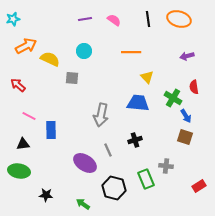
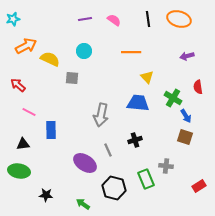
red semicircle: moved 4 px right
pink line: moved 4 px up
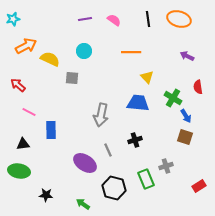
purple arrow: rotated 40 degrees clockwise
gray cross: rotated 24 degrees counterclockwise
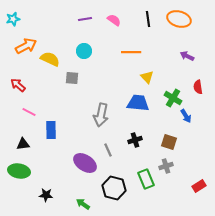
brown square: moved 16 px left, 5 px down
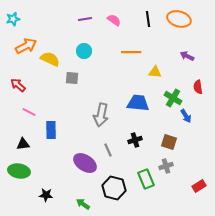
yellow triangle: moved 8 px right, 5 px up; rotated 40 degrees counterclockwise
